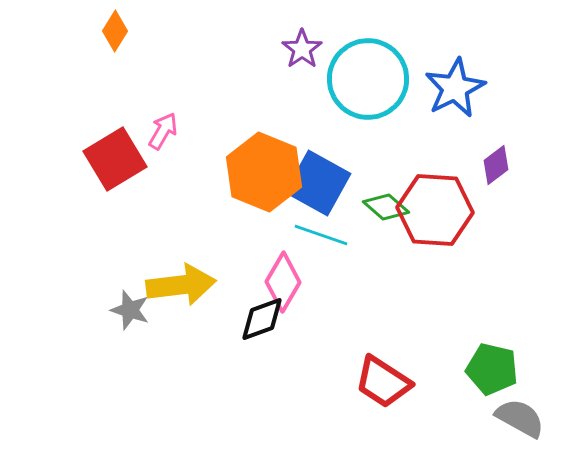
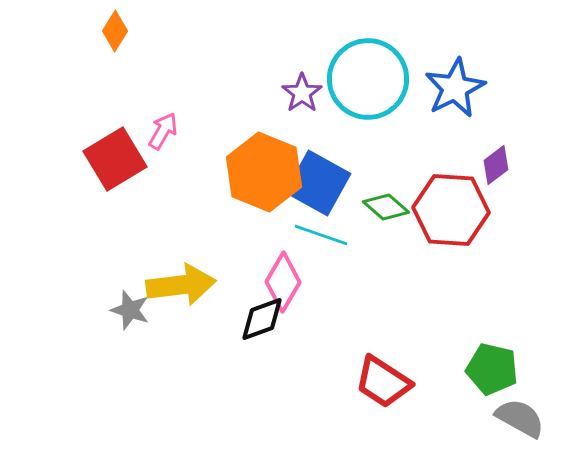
purple star: moved 44 px down
red hexagon: moved 16 px right
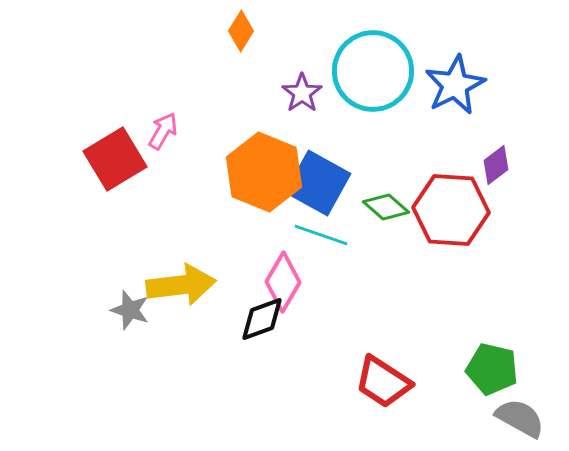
orange diamond: moved 126 px right
cyan circle: moved 5 px right, 8 px up
blue star: moved 3 px up
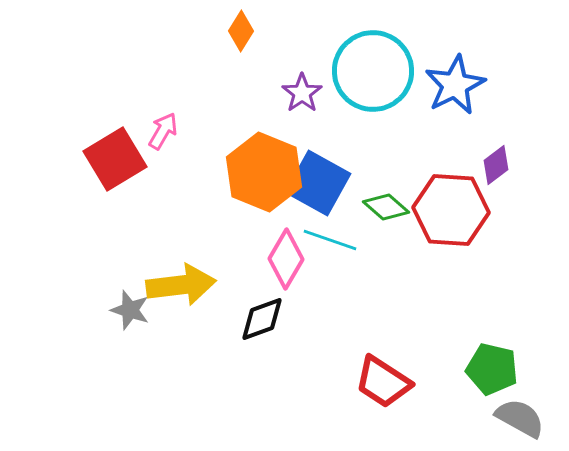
cyan line: moved 9 px right, 5 px down
pink diamond: moved 3 px right, 23 px up
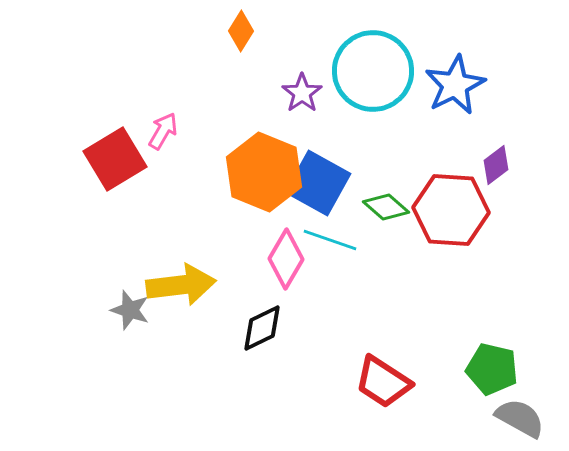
black diamond: moved 9 px down; rotated 6 degrees counterclockwise
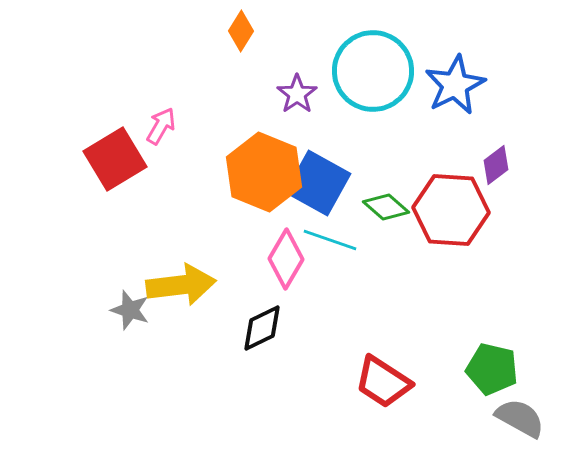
purple star: moved 5 px left, 1 px down
pink arrow: moved 2 px left, 5 px up
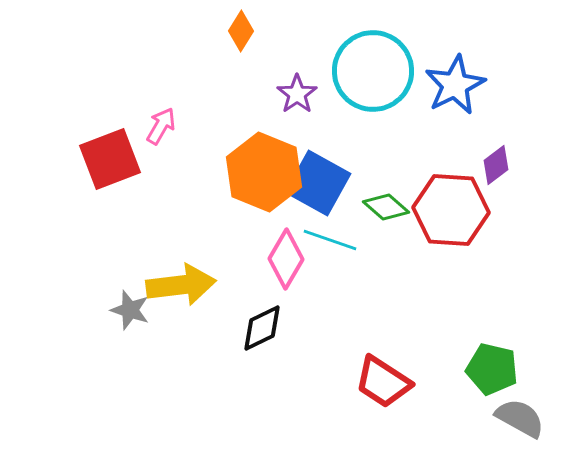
red square: moved 5 px left; rotated 10 degrees clockwise
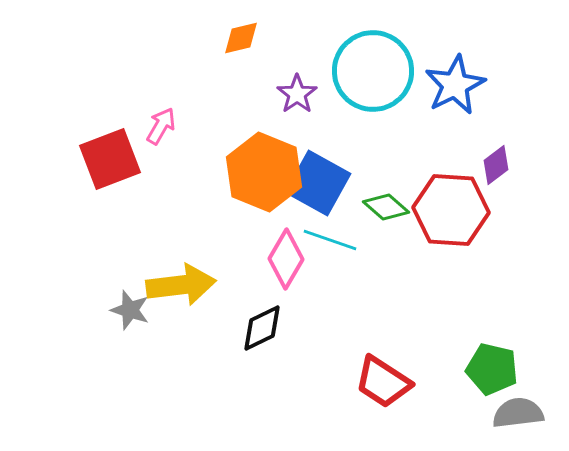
orange diamond: moved 7 px down; rotated 45 degrees clockwise
gray semicircle: moved 2 px left, 5 px up; rotated 36 degrees counterclockwise
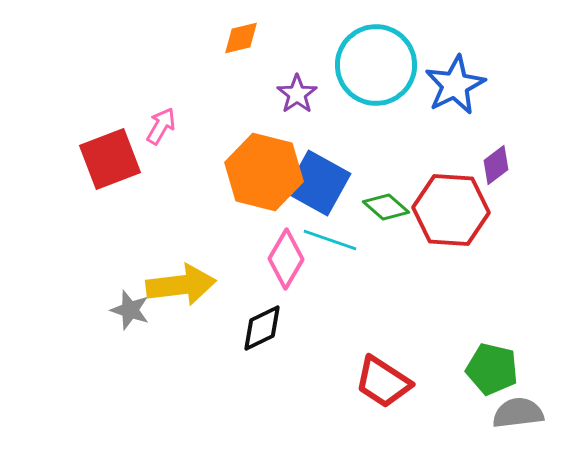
cyan circle: moved 3 px right, 6 px up
orange hexagon: rotated 8 degrees counterclockwise
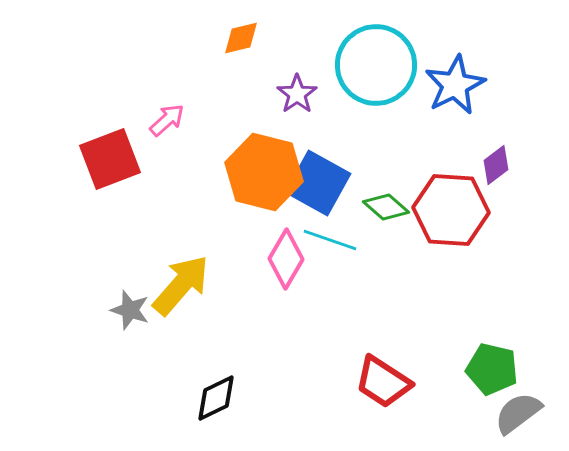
pink arrow: moved 6 px right, 6 px up; rotated 18 degrees clockwise
yellow arrow: rotated 42 degrees counterclockwise
black diamond: moved 46 px left, 70 px down
gray semicircle: rotated 30 degrees counterclockwise
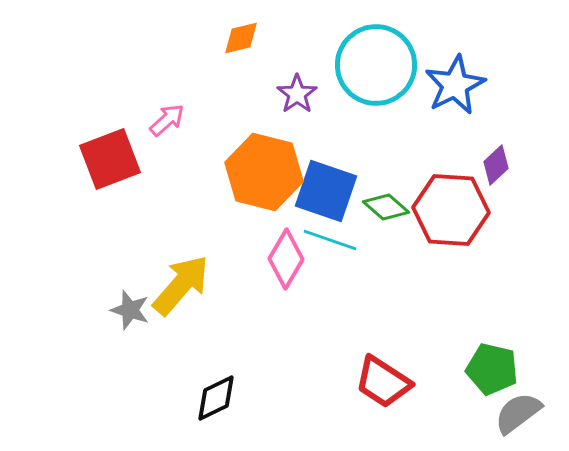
purple diamond: rotated 6 degrees counterclockwise
blue square: moved 8 px right, 8 px down; rotated 10 degrees counterclockwise
